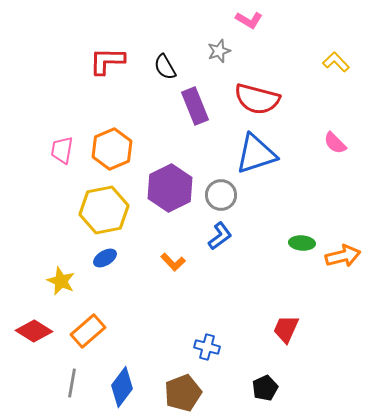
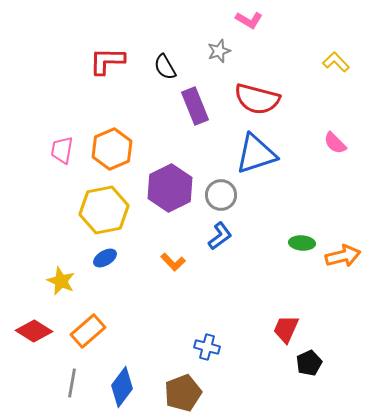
black pentagon: moved 44 px right, 25 px up
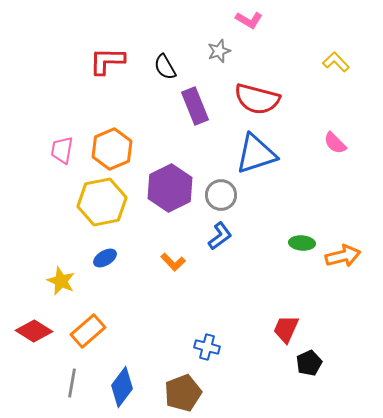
yellow hexagon: moved 2 px left, 8 px up
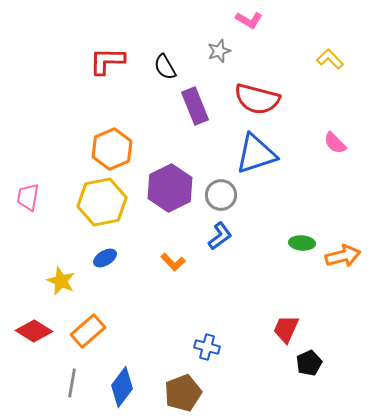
yellow L-shape: moved 6 px left, 3 px up
pink trapezoid: moved 34 px left, 47 px down
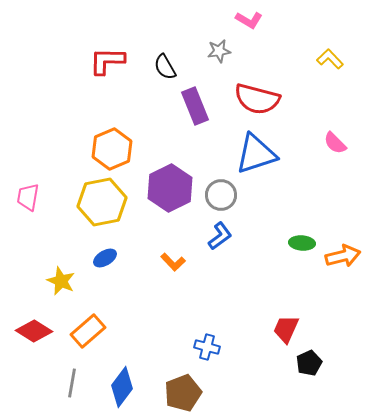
gray star: rotated 10 degrees clockwise
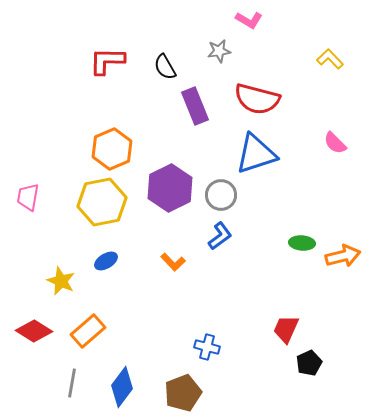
blue ellipse: moved 1 px right, 3 px down
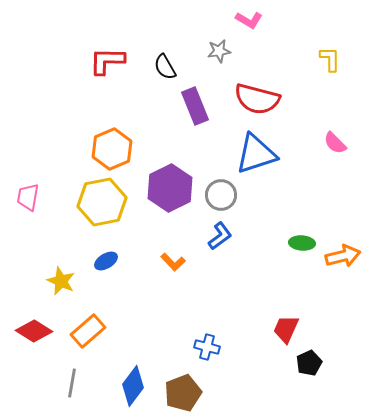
yellow L-shape: rotated 44 degrees clockwise
blue diamond: moved 11 px right, 1 px up
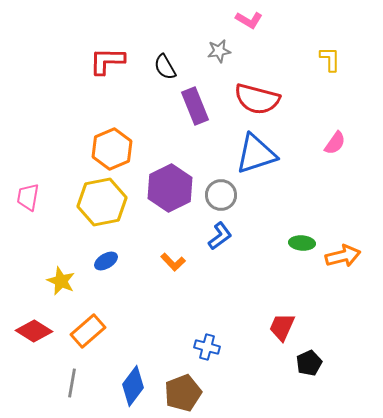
pink semicircle: rotated 100 degrees counterclockwise
red trapezoid: moved 4 px left, 2 px up
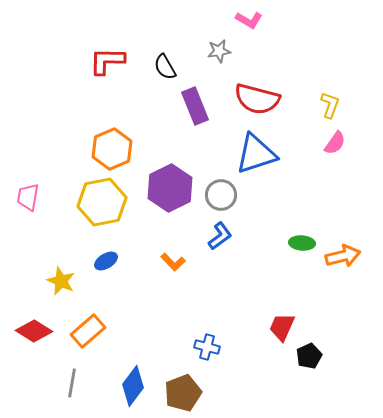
yellow L-shape: moved 46 px down; rotated 20 degrees clockwise
black pentagon: moved 7 px up
